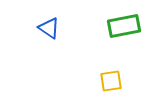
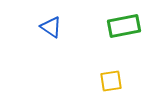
blue triangle: moved 2 px right, 1 px up
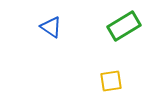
green rectangle: rotated 20 degrees counterclockwise
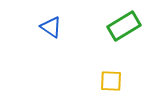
yellow square: rotated 10 degrees clockwise
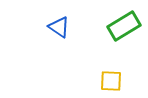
blue triangle: moved 8 px right
